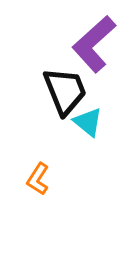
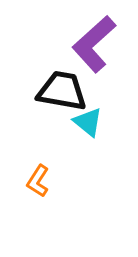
black trapezoid: moved 3 px left; rotated 58 degrees counterclockwise
orange L-shape: moved 2 px down
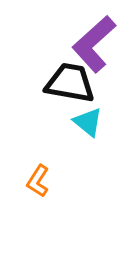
black trapezoid: moved 8 px right, 8 px up
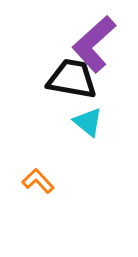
black trapezoid: moved 2 px right, 4 px up
orange L-shape: rotated 104 degrees clockwise
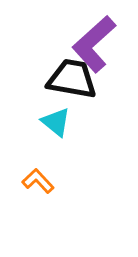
cyan triangle: moved 32 px left
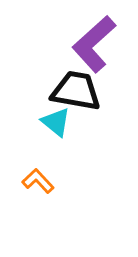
black trapezoid: moved 4 px right, 12 px down
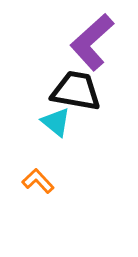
purple L-shape: moved 2 px left, 2 px up
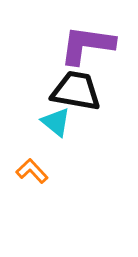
purple L-shape: moved 5 px left, 3 px down; rotated 50 degrees clockwise
orange L-shape: moved 6 px left, 10 px up
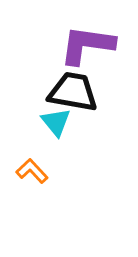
black trapezoid: moved 3 px left, 1 px down
cyan triangle: rotated 12 degrees clockwise
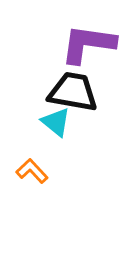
purple L-shape: moved 1 px right, 1 px up
cyan triangle: rotated 12 degrees counterclockwise
